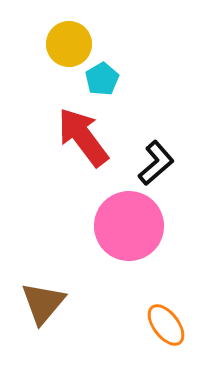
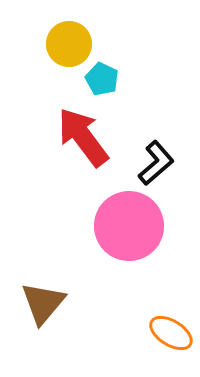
cyan pentagon: rotated 16 degrees counterclockwise
orange ellipse: moved 5 px right, 8 px down; rotated 21 degrees counterclockwise
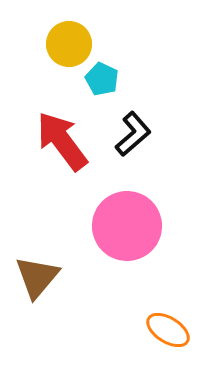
red arrow: moved 21 px left, 4 px down
black L-shape: moved 23 px left, 29 px up
pink circle: moved 2 px left
brown triangle: moved 6 px left, 26 px up
orange ellipse: moved 3 px left, 3 px up
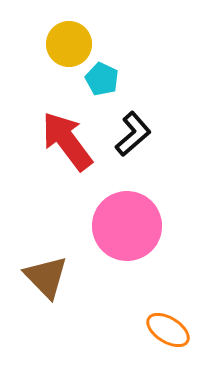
red arrow: moved 5 px right
brown triangle: moved 9 px right; rotated 24 degrees counterclockwise
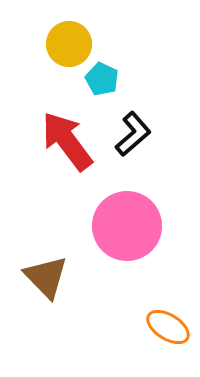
orange ellipse: moved 3 px up
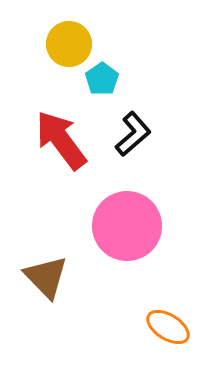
cyan pentagon: rotated 12 degrees clockwise
red arrow: moved 6 px left, 1 px up
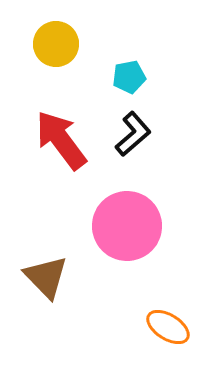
yellow circle: moved 13 px left
cyan pentagon: moved 27 px right, 2 px up; rotated 24 degrees clockwise
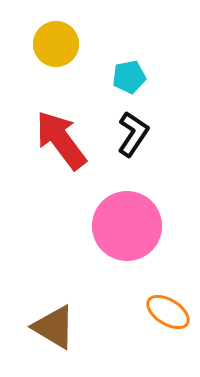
black L-shape: rotated 15 degrees counterclockwise
brown triangle: moved 8 px right, 50 px down; rotated 15 degrees counterclockwise
orange ellipse: moved 15 px up
